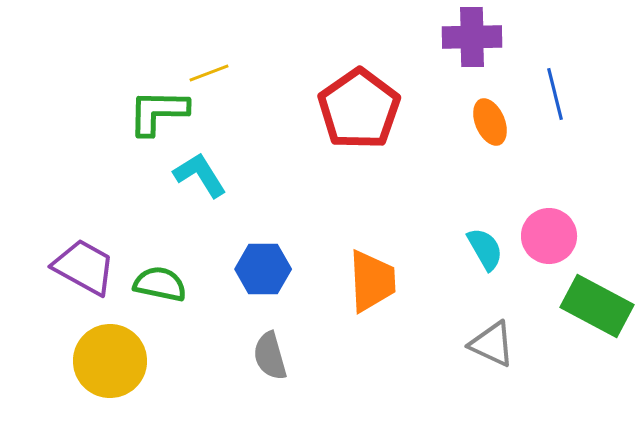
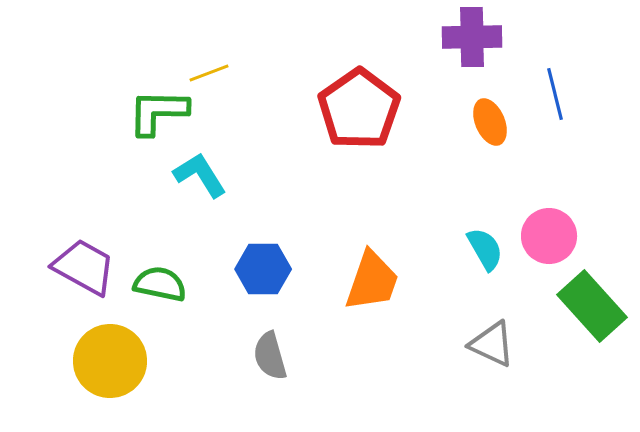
orange trapezoid: rotated 22 degrees clockwise
green rectangle: moved 5 px left; rotated 20 degrees clockwise
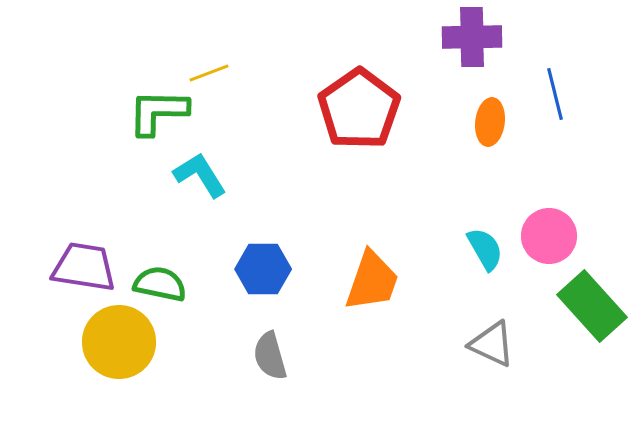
orange ellipse: rotated 30 degrees clockwise
purple trapezoid: rotated 20 degrees counterclockwise
yellow circle: moved 9 px right, 19 px up
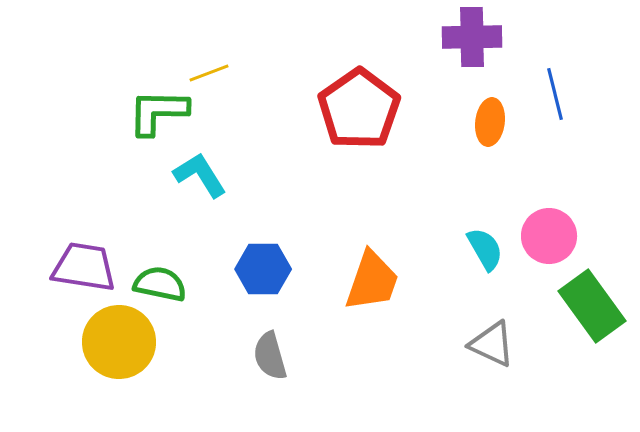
green rectangle: rotated 6 degrees clockwise
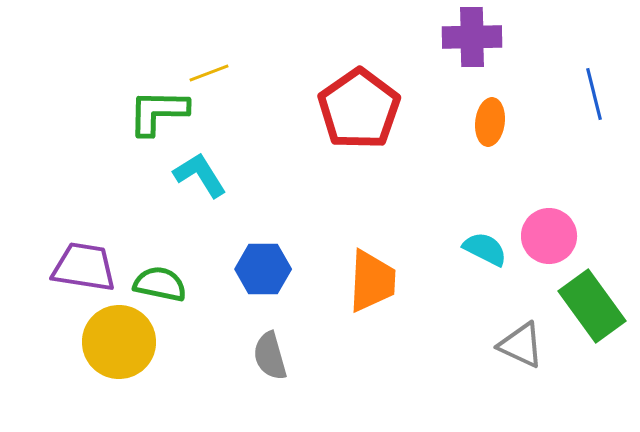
blue line: moved 39 px right
cyan semicircle: rotated 33 degrees counterclockwise
orange trapezoid: rotated 16 degrees counterclockwise
gray triangle: moved 29 px right, 1 px down
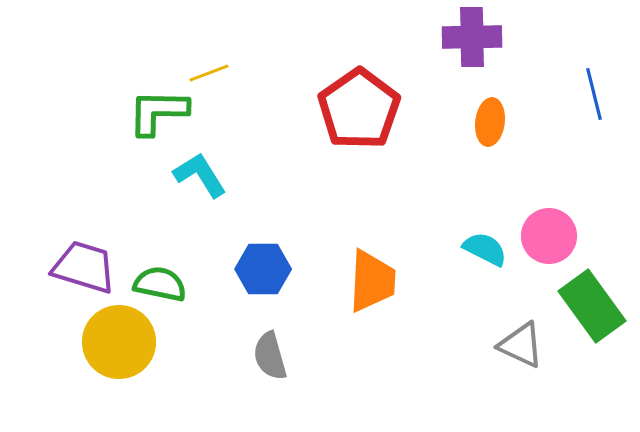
purple trapezoid: rotated 8 degrees clockwise
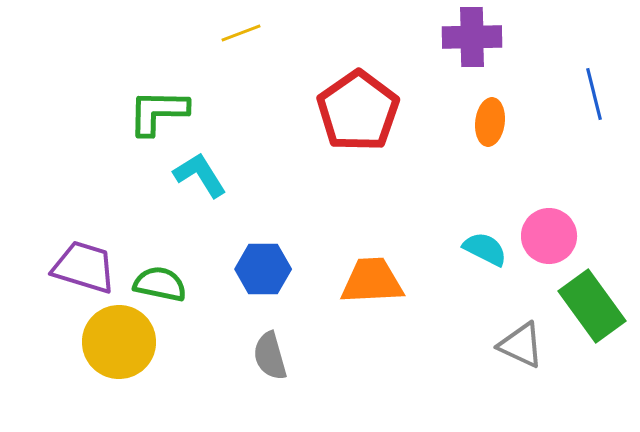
yellow line: moved 32 px right, 40 px up
red pentagon: moved 1 px left, 2 px down
orange trapezoid: rotated 96 degrees counterclockwise
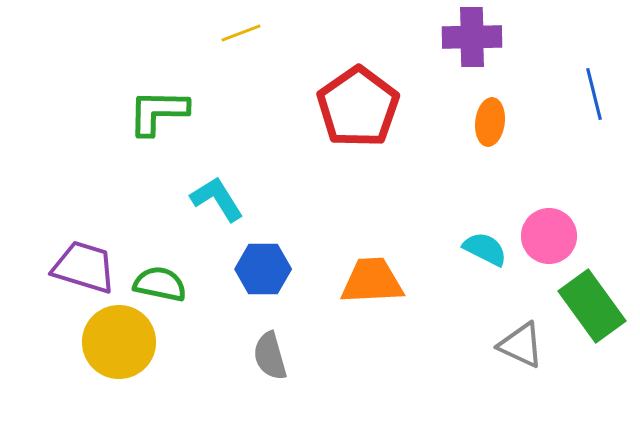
red pentagon: moved 4 px up
cyan L-shape: moved 17 px right, 24 px down
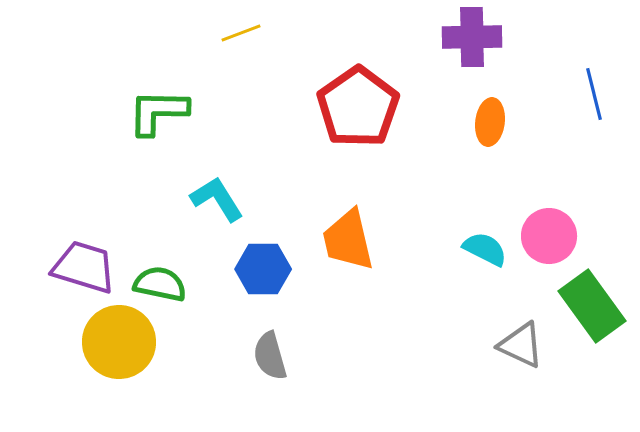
orange trapezoid: moved 24 px left, 41 px up; rotated 100 degrees counterclockwise
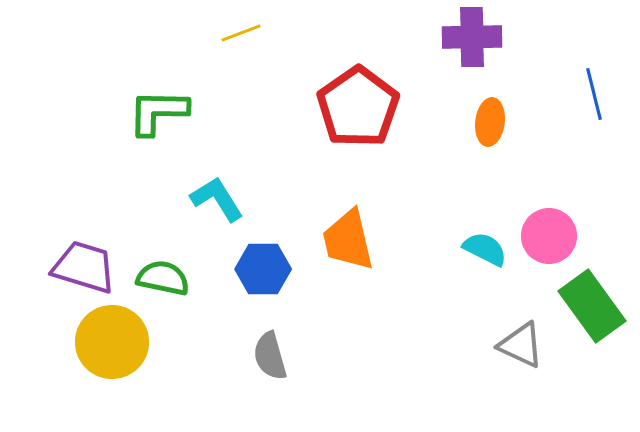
green semicircle: moved 3 px right, 6 px up
yellow circle: moved 7 px left
